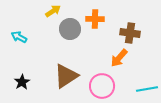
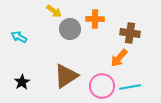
yellow arrow: moved 1 px right; rotated 70 degrees clockwise
cyan line: moved 17 px left, 2 px up
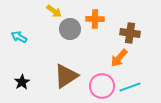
cyan line: rotated 10 degrees counterclockwise
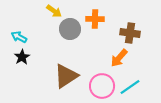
black star: moved 25 px up
cyan line: rotated 15 degrees counterclockwise
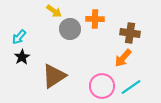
cyan arrow: rotated 77 degrees counterclockwise
orange arrow: moved 4 px right
brown triangle: moved 12 px left
cyan line: moved 1 px right
